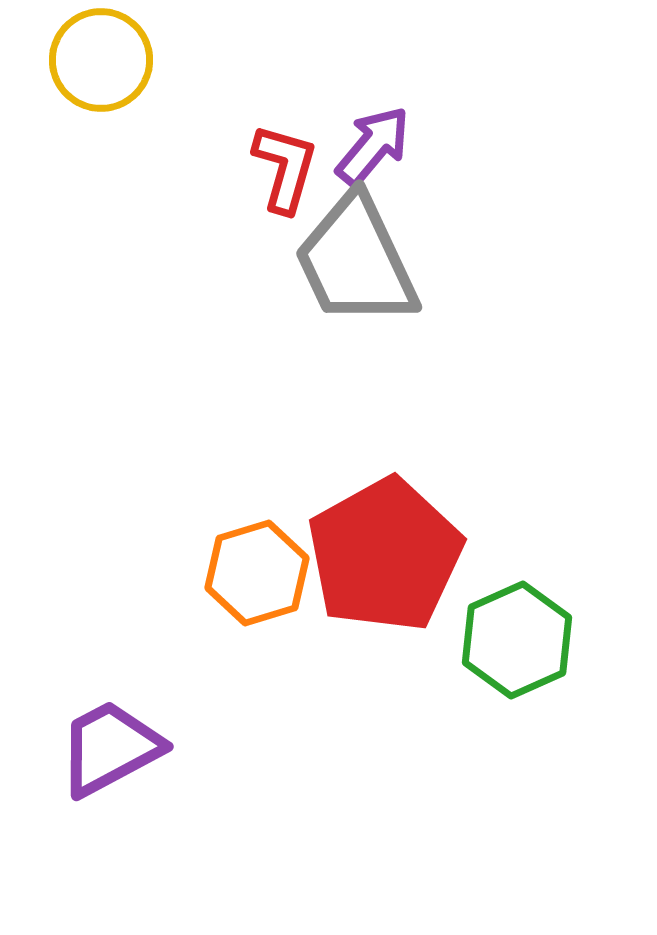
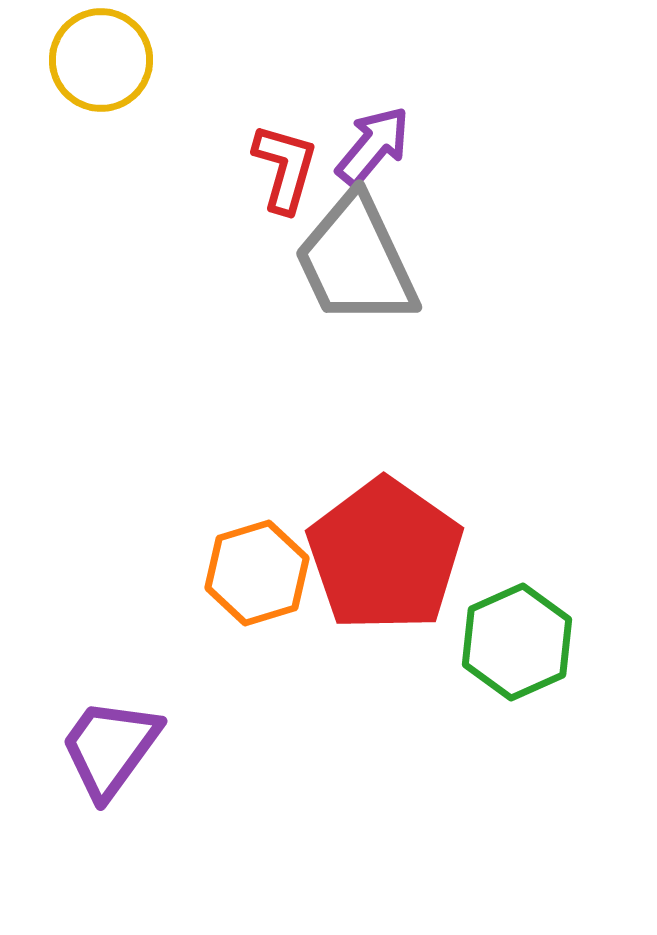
red pentagon: rotated 8 degrees counterclockwise
green hexagon: moved 2 px down
purple trapezoid: rotated 26 degrees counterclockwise
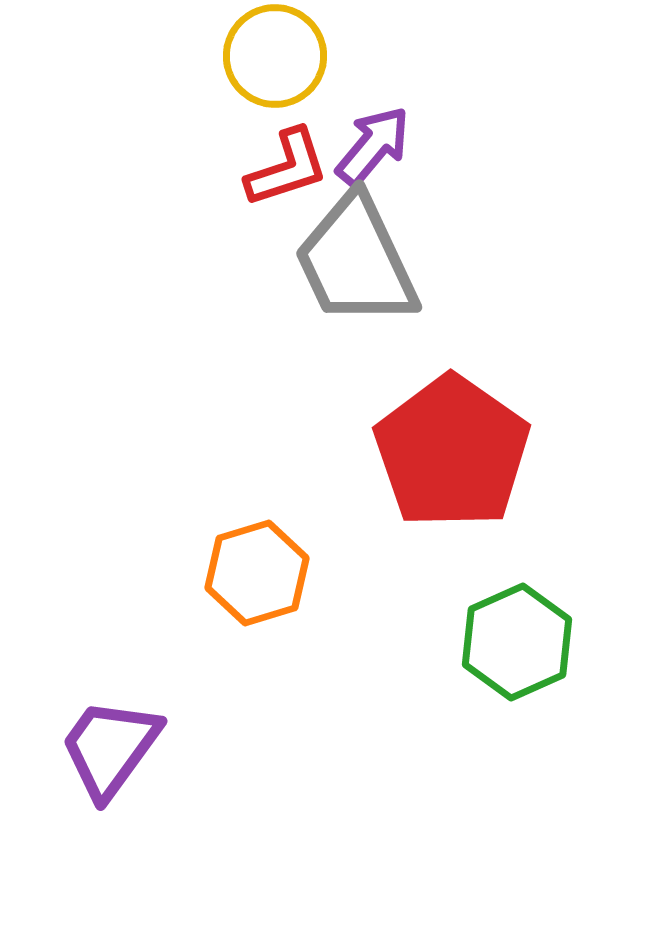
yellow circle: moved 174 px right, 4 px up
red L-shape: moved 2 px right; rotated 56 degrees clockwise
red pentagon: moved 67 px right, 103 px up
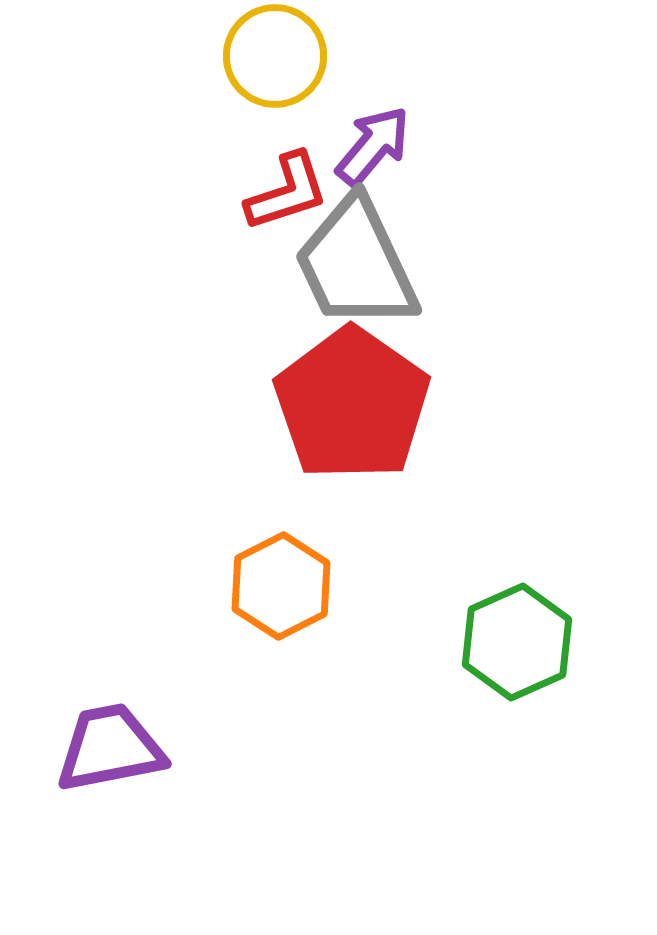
red L-shape: moved 24 px down
gray trapezoid: moved 3 px down
red pentagon: moved 100 px left, 48 px up
orange hexagon: moved 24 px right, 13 px down; rotated 10 degrees counterclockwise
purple trapezoid: rotated 43 degrees clockwise
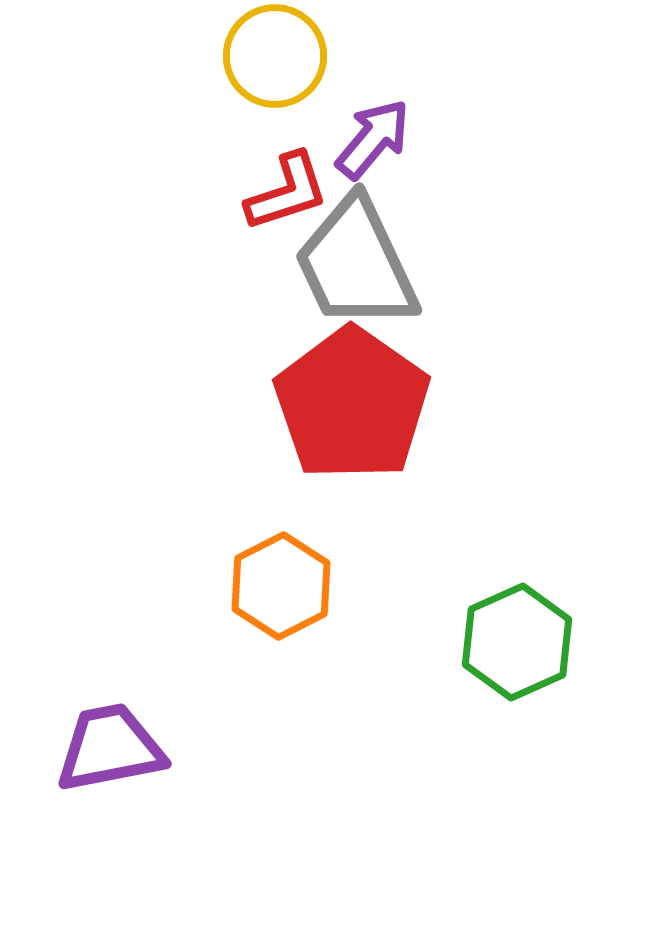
purple arrow: moved 7 px up
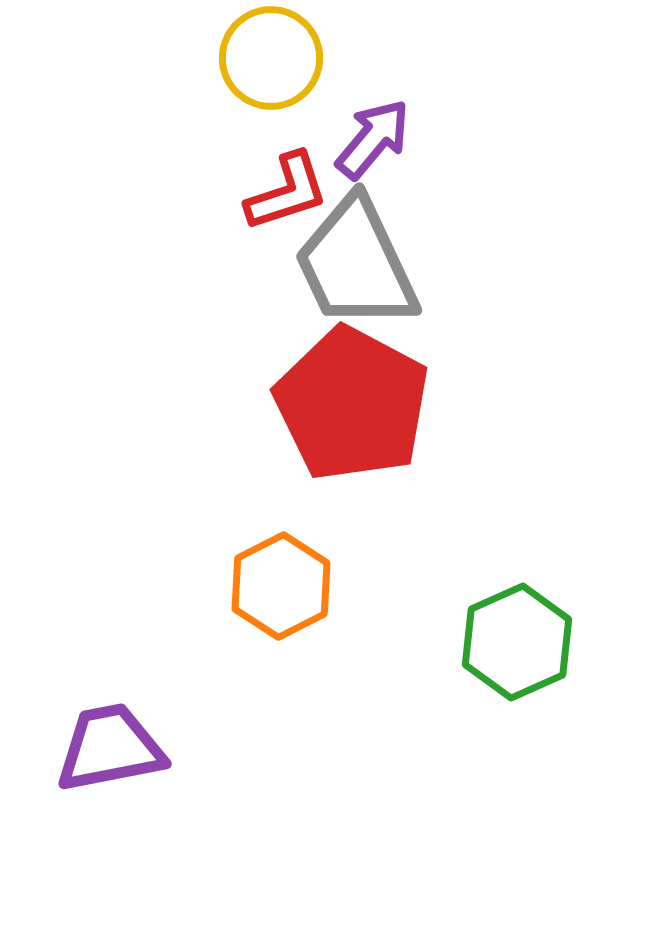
yellow circle: moved 4 px left, 2 px down
red pentagon: rotated 7 degrees counterclockwise
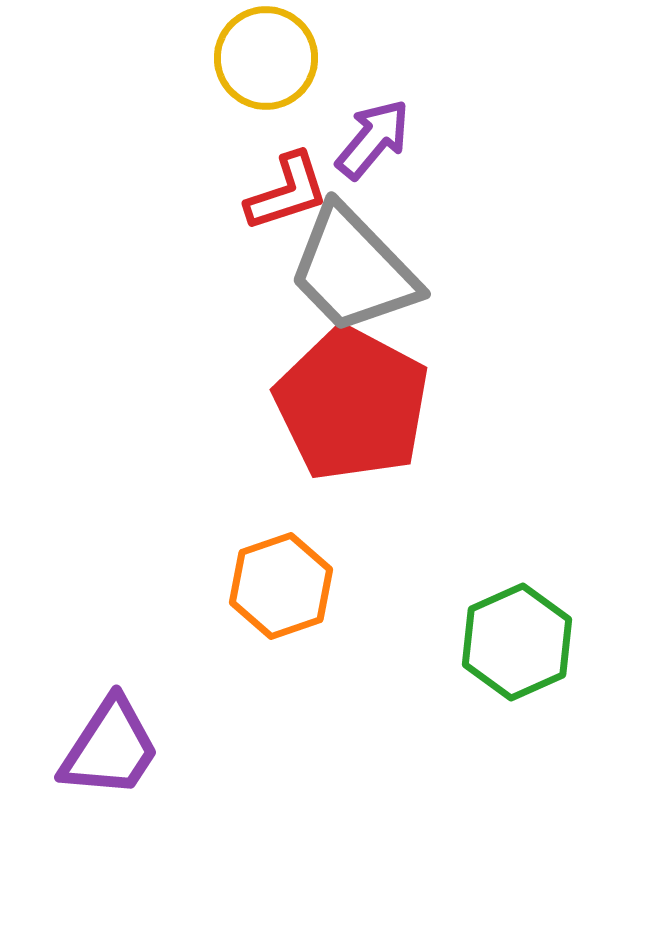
yellow circle: moved 5 px left
gray trapezoid: moved 3 px left, 6 px down; rotated 19 degrees counterclockwise
orange hexagon: rotated 8 degrees clockwise
purple trapezoid: rotated 134 degrees clockwise
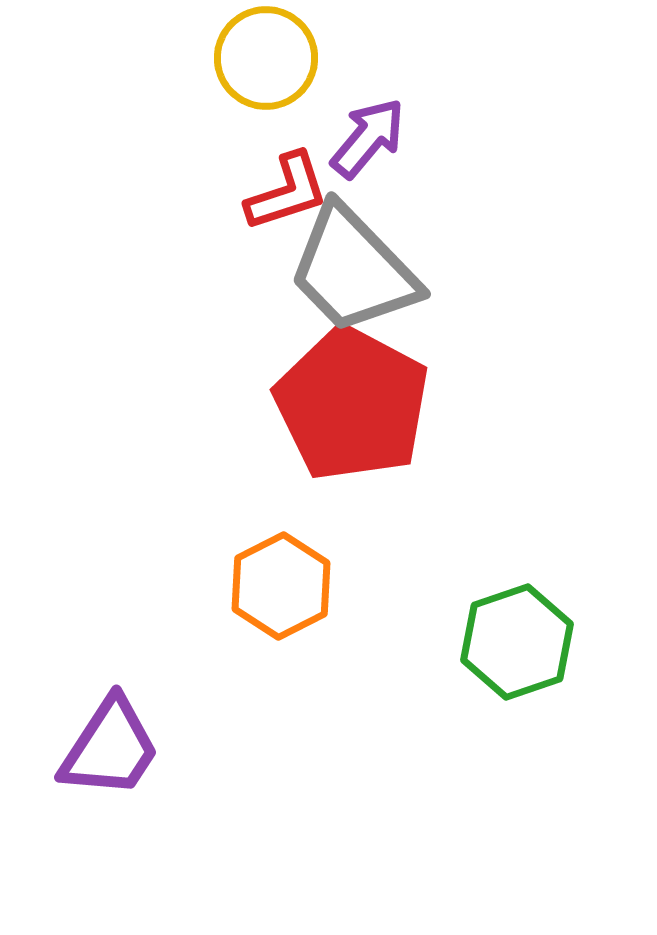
purple arrow: moved 5 px left, 1 px up
orange hexagon: rotated 8 degrees counterclockwise
green hexagon: rotated 5 degrees clockwise
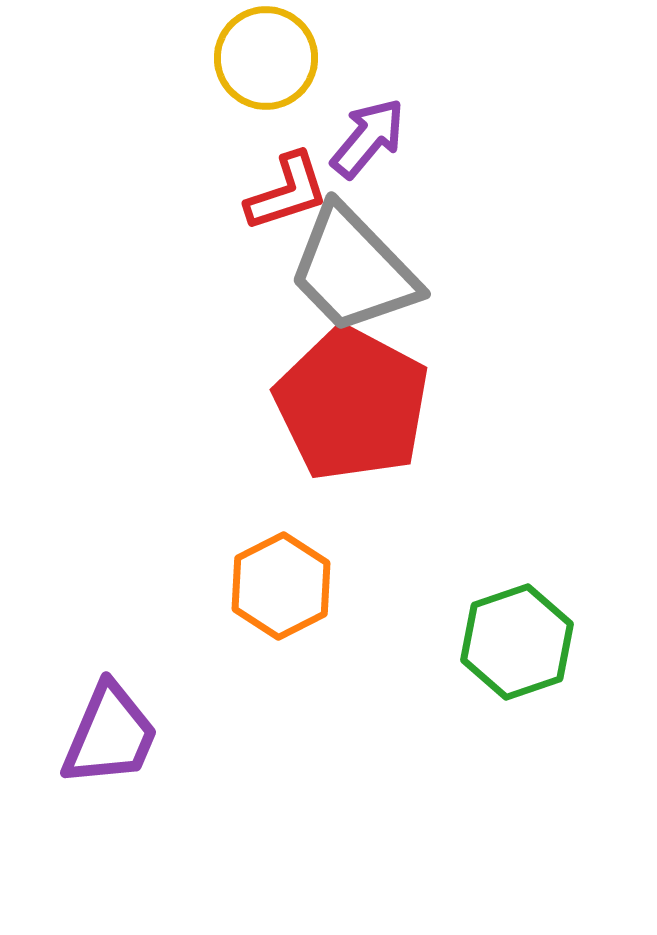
purple trapezoid: moved 13 px up; rotated 10 degrees counterclockwise
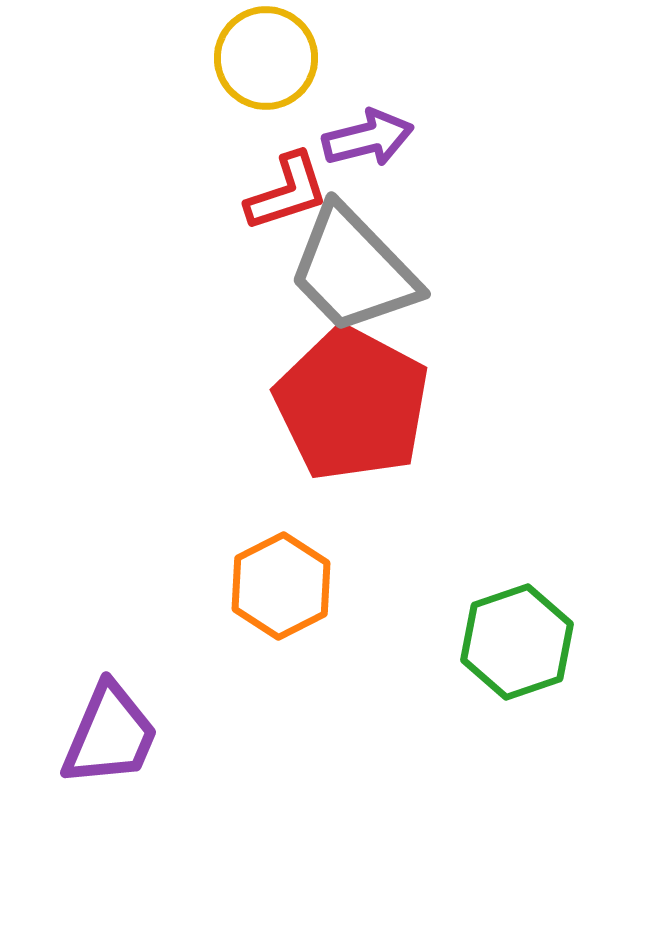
purple arrow: rotated 36 degrees clockwise
